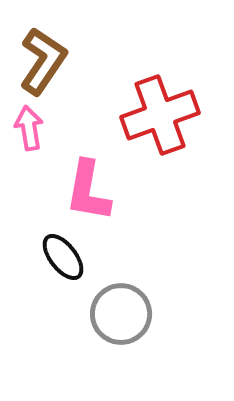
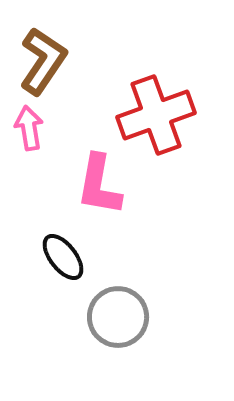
red cross: moved 4 px left
pink L-shape: moved 11 px right, 6 px up
gray circle: moved 3 px left, 3 px down
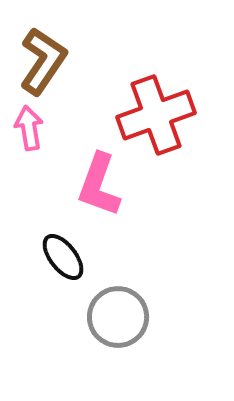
pink L-shape: rotated 10 degrees clockwise
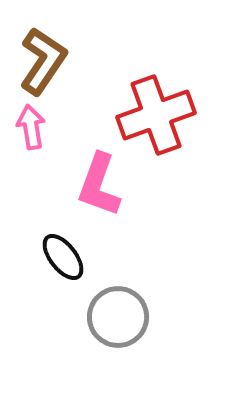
pink arrow: moved 2 px right, 1 px up
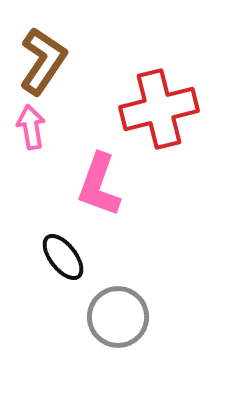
red cross: moved 3 px right, 6 px up; rotated 6 degrees clockwise
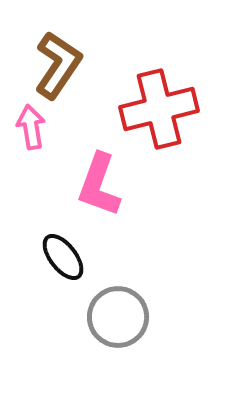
brown L-shape: moved 15 px right, 4 px down
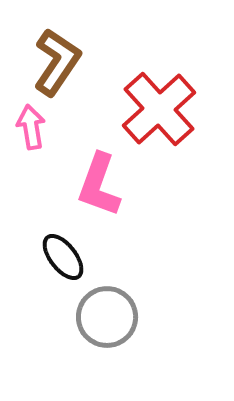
brown L-shape: moved 1 px left, 3 px up
red cross: rotated 28 degrees counterclockwise
gray circle: moved 11 px left
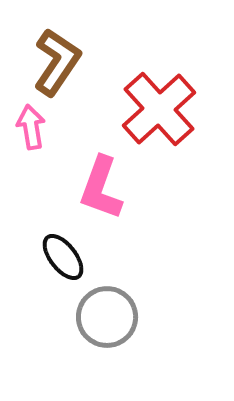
pink L-shape: moved 2 px right, 3 px down
